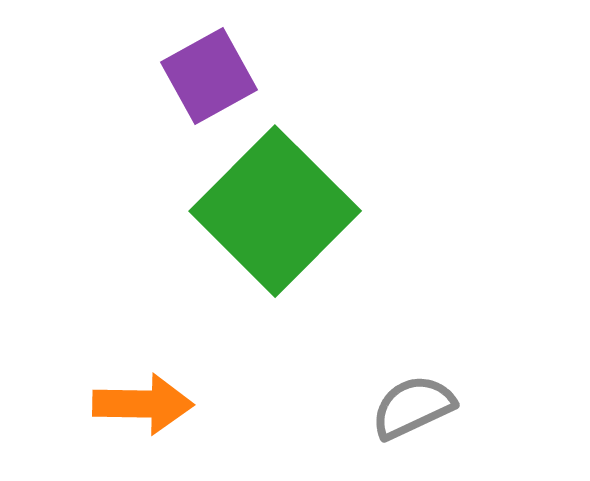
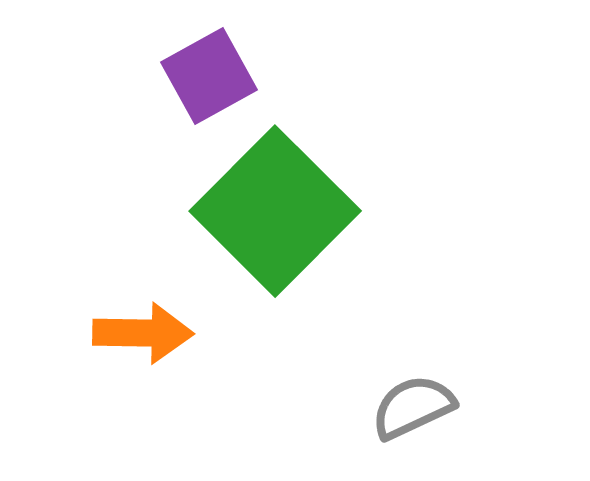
orange arrow: moved 71 px up
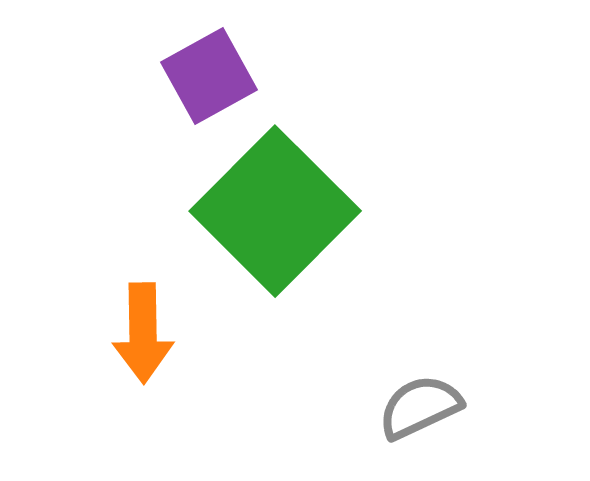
orange arrow: rotated 88 degrees clockwise
gray semicircle: moved 7 px right
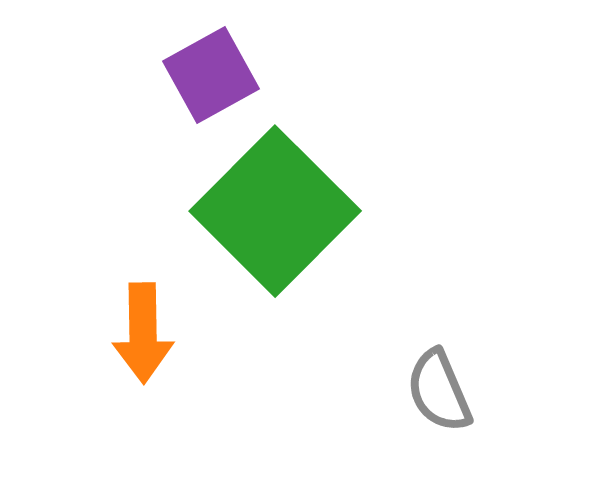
purple square: moved 2 px right, 1 px up
gray semicircle: moved 19 px right, 16 px up; rotated 88 degrees counterclockwise
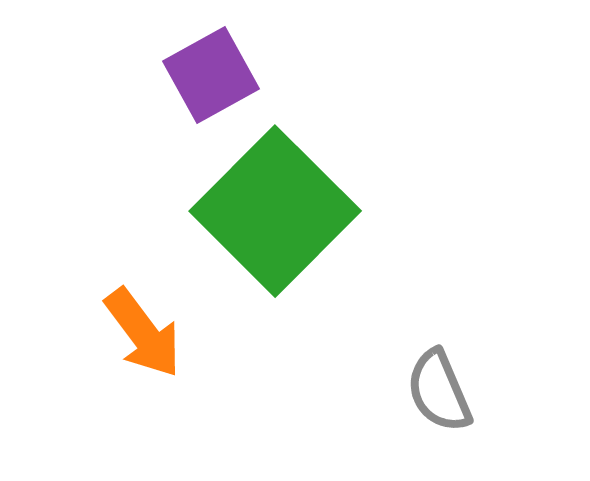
orange arrow: rotated 36 degrees counterclockwise
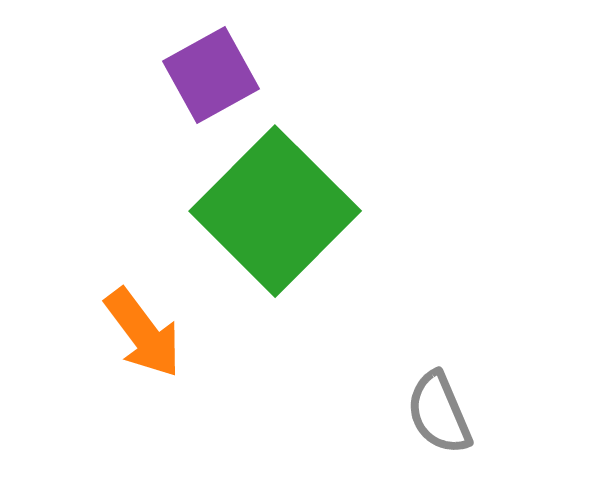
gray semicircle: moved 22 px down
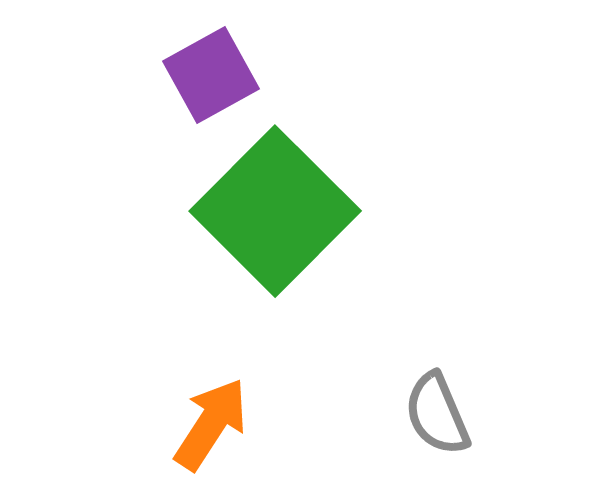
orange arrow: moved 68 px right, 91 px down; rotated 110 degrees counterclockwise
gray semicircle: moved 2 px left, 1 px down
